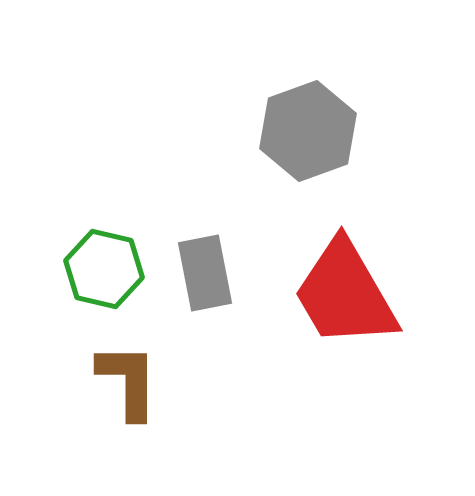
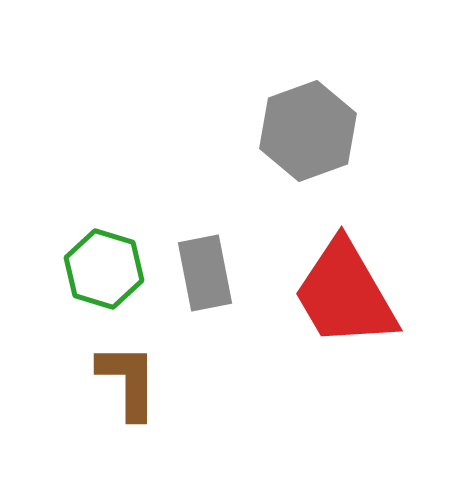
green hexagon: rotated 4 degrees clockwise
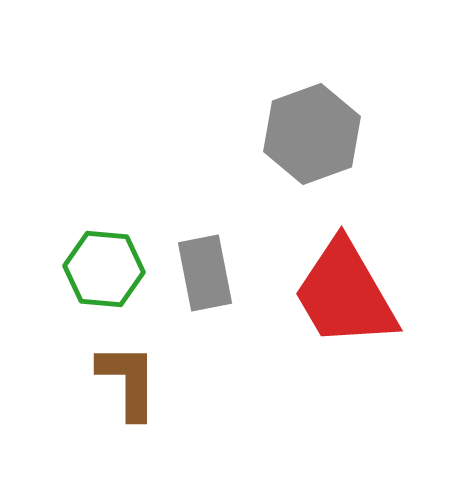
gray hexagon: moved 4 px right, 3 px down
green hexagon: rotated 12 degrees counterclockwise
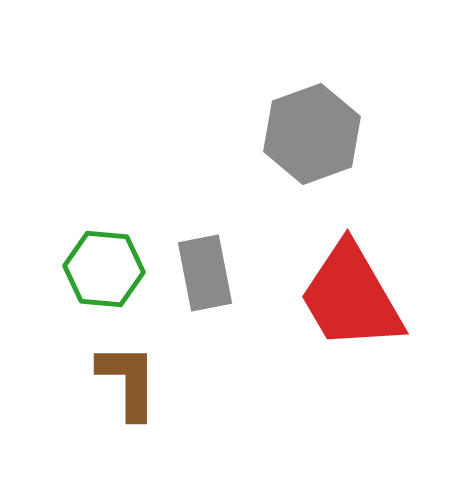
red trapezoid: moved 6 px right, 3 px down
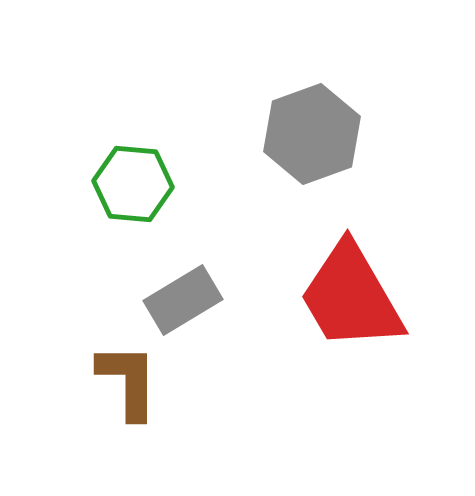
green hexagon: moved 29 px right, 85 px up
gray rectangle: moved 22 px left, 27 px down; rotated 70 degrees clockwise
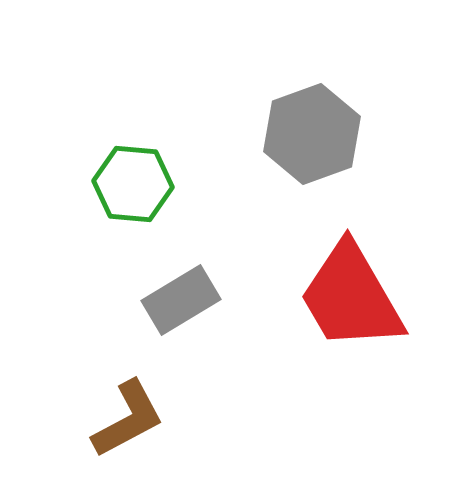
gray rectangle: moved 2 px left
brown L-shape: moved 38 px down; rotated 62 degrees clockwise
